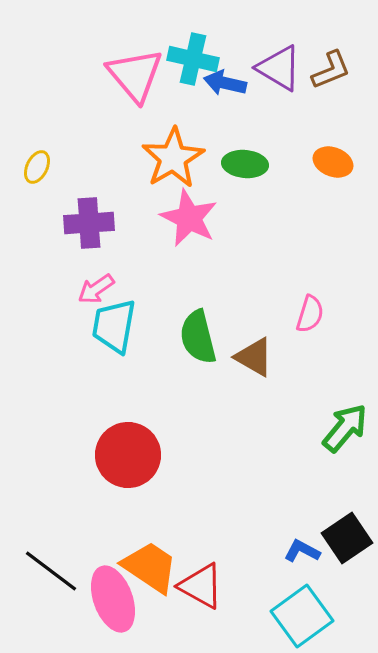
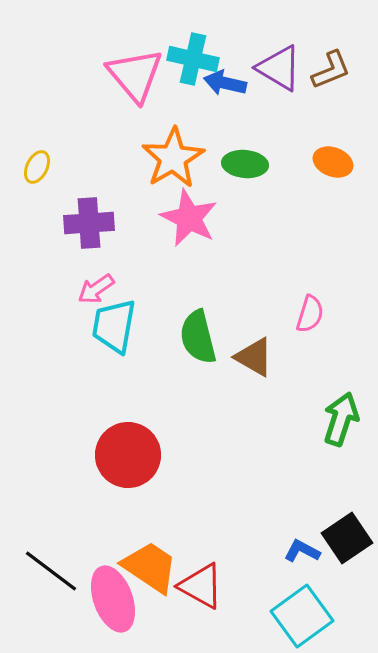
green arrow: moved 4 px left, 9 px up; rotated 22 degrees counterclockwise
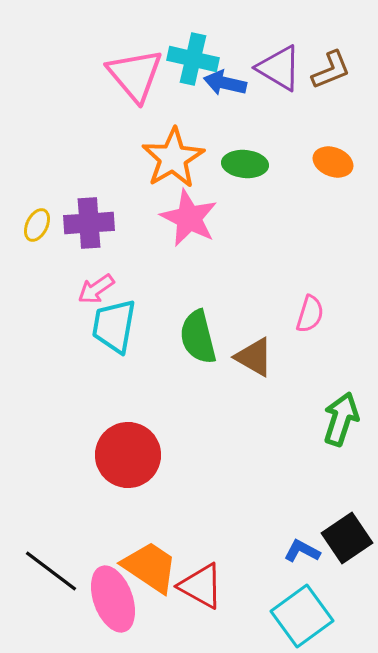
yellow ellipse: moved 58 px down
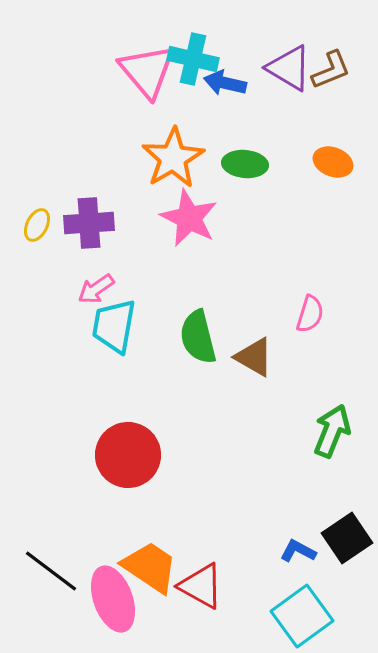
purple triangle: moved 10 px right
pink triangle: moved 12 px right, 4 px up
green arrow: moved 9 px left, 12 px down; rotated 4 degrees clockwise
blue L-shape: moved 4 px left
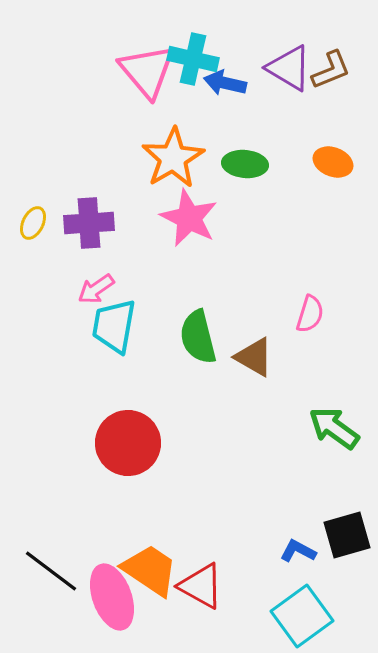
yellow ellipse: moved 4 px left, 2 px up
green arrow: moved 2 px right, 3 px up; rotated 76 degrees counterclockwise
red circle: moved 12 px up
black square: moved 3 px up; rotated 18 degrees clockwise
orange trapezoid: moved 3 px down
pink ellipse: moved 1 px left, 2 px up
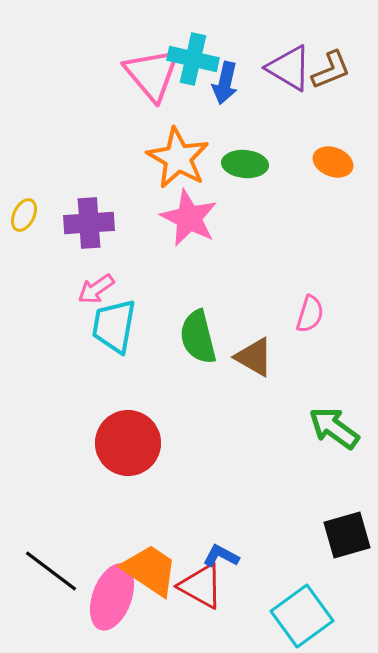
pink triangle: moved 5 px right, 3 px down
blue arrow: rotated 90 degrees counterclockwise
orange star: moved 5 px right; rotated 12 degrees counterclockwise
yellow ellipse: moved 9 px left, 8 px up
blue L-shape: moved 77 px left, 5 px down
pink ellipse: rotated 40 degrees clockwise
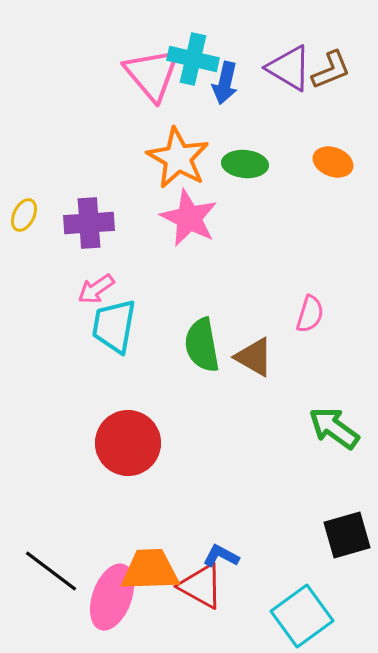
green semicircle: moved 4 px right, 8 px down; rotated 4 degrees clockwise
orange trapezoid: rotated 36 degrees counterclockwise
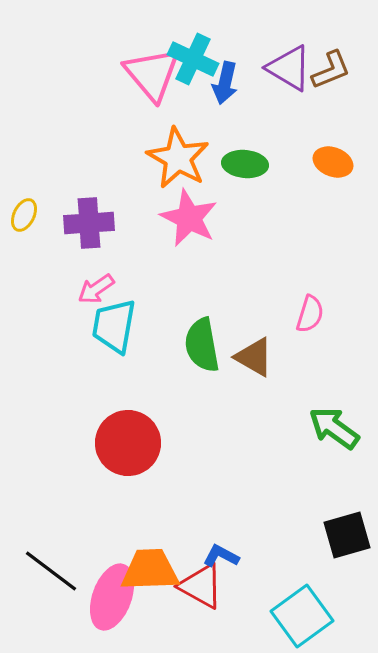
cyan cross: rotated 12 degrees clockwise
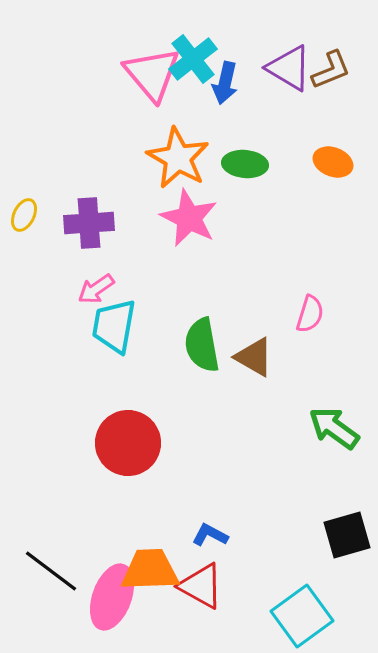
cyan cross: rotated 27 degrees clockwise
blue L-shape: moved 11 px left, 21 px up
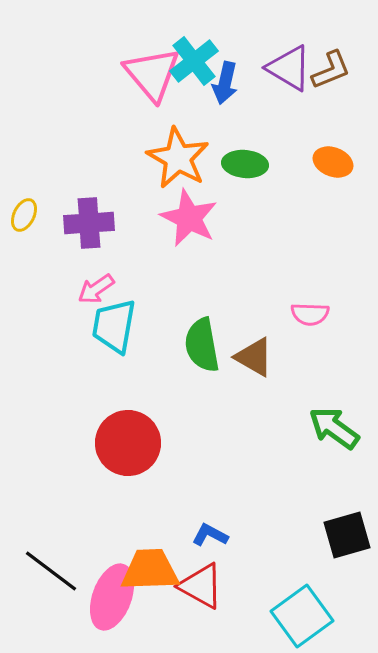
cyan cross: moved 1 px right, 2 px down
pink semicircle: rotated 75 degrees clockwise
